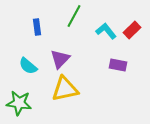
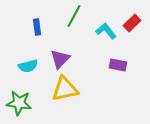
red rectangle: moved 7 px up
cyan semicircle: rotated 54 degrees counterclockwise
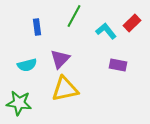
cyan semicircle: moved 1 px left, 1 px up
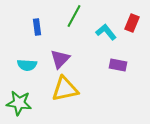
red rectangle: rotated 24 degrees counterclockwise
cyan L-shape: moved 1 px down
cyan semicircle: rotated 18 degrees clockwise
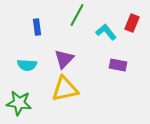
green line: moved 3 px right, 1 px up
purple triangle: moved 4 px right
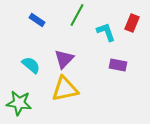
blue rectangle: moved 7 px up; rotated 49 degrees counterclockwise
cyan L-shape: rotated 20 degrees clockwise
cyan semicircle: moved 4 px right; rotated 144 degrees counterclockwise
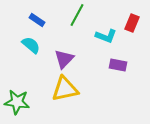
cyan L-shape: moved 4 px down; rotated 130 degrees clockwise
cyan semicircle: moved 20 px up
green star: moved 2 px left, 1 px up
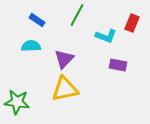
cyan semicircle: moved 1 px down; rotated 42 degrees counterclockwise
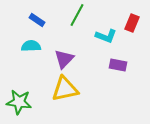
green star: moved 2 px right
